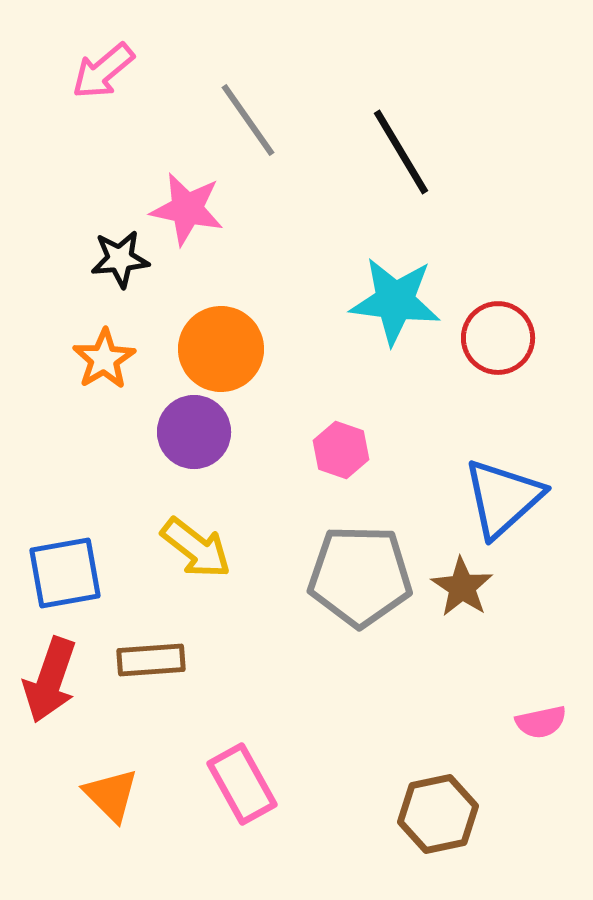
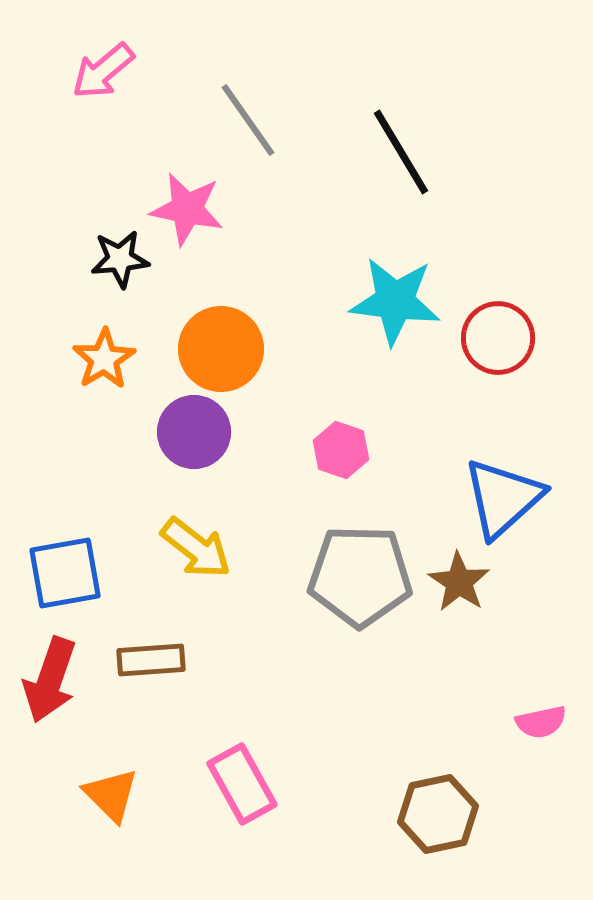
brown star: moved 3 px left, 5 px up
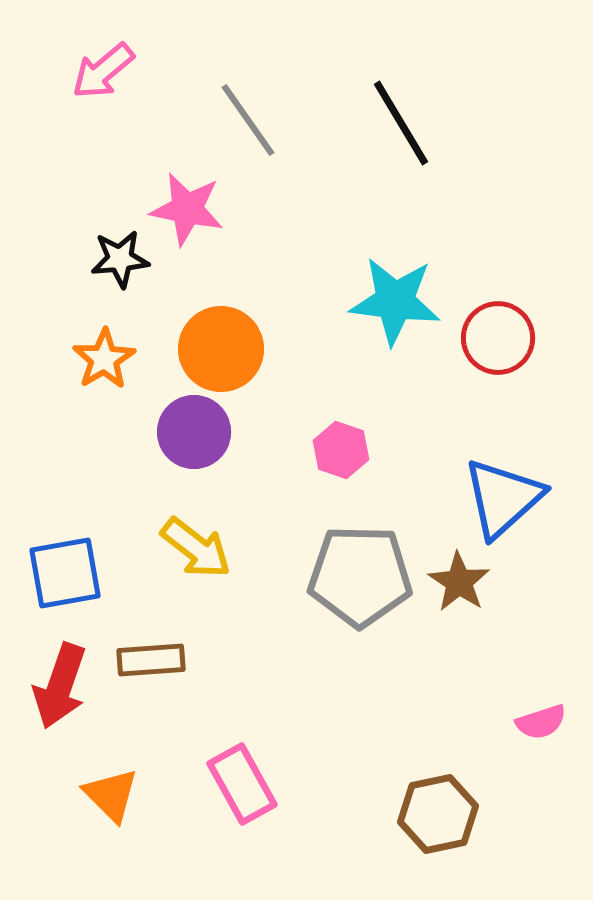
black line: moved 29 px up
red arrow: moved 10 px right, 6 px down
pink semicircle: rotated 6 degrees counterclockwise
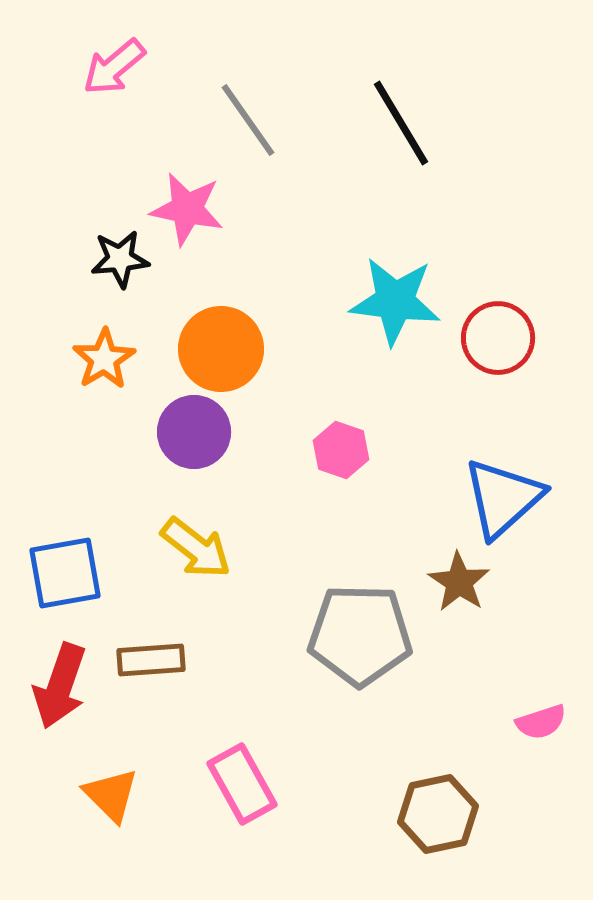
pink arrow: moved 11 px right, 4 px up
gray pentagon: moved 59 px down
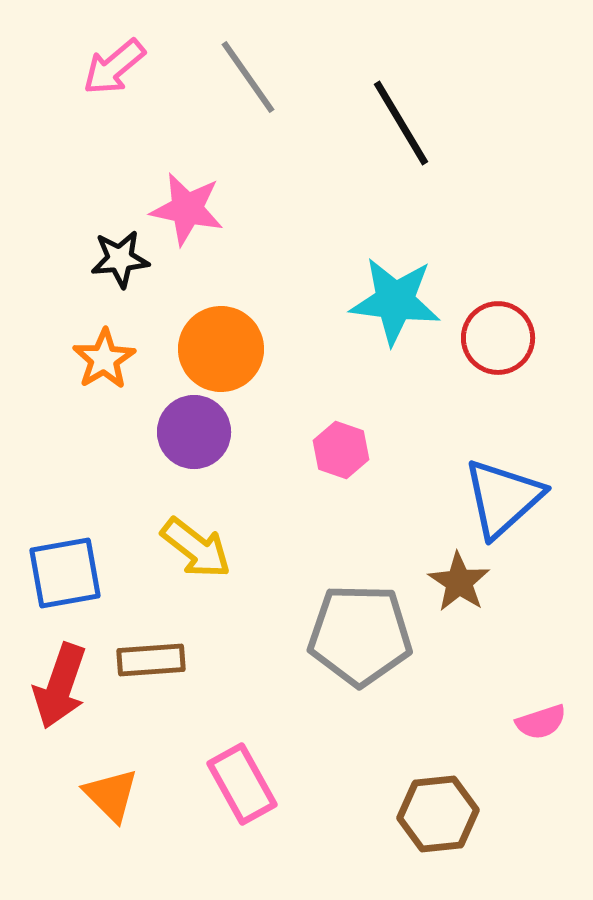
gray line: moved 43 px up
brown hexagon: rotated 6 degrees clockwise
